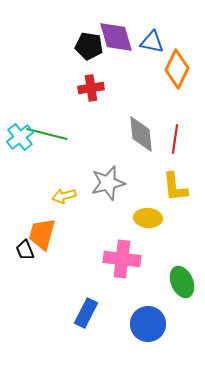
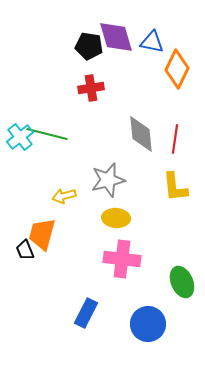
gray star: moved 3 px up
yellow ellipse: moved 32 px left
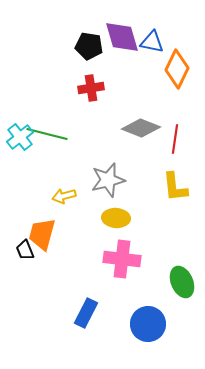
purple diamond: moved 6 px right
gray diamond: moved 6 px up; rotated 63 degrees counterclockwise
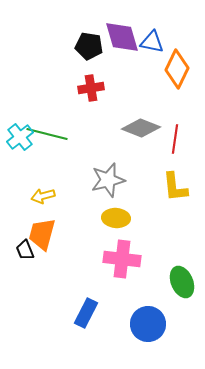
yellow arrow: moved 21 px left
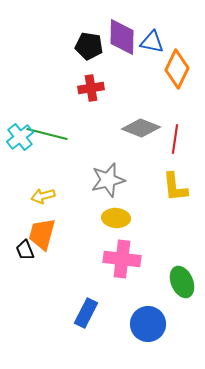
purple diamond: rotated 18 degrees clockwise
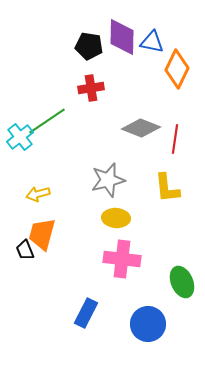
green line: moved 13 px up; rotated 48 degrees counterclockwise
yellow L-shape: moved 8 px left, 1 px down
yellow arrow: moved 5 px left, 2 px up
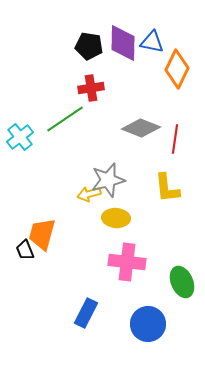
purple diamond: moved 1 px right, 6 px down
green line: moved 18 px right, 2 px up
yellow arrow: moved 51 px right
pink cross: moved 5 px right, 3 px down
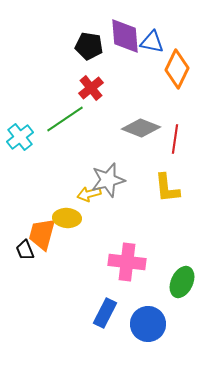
purple diamond: moved 2 px right, 7 px up; rotated 6 degrees counterclockwise
red cross: rotated 30 degrees counterclockwise
yellow ellipse: moved 49 px left
green ellipse: rotated 48 degrees clockwise
blue rectangle: moved 19 px right
